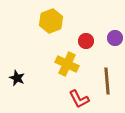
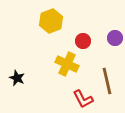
red circle: moved 3 px left
brown line: rotated 8 degrees counterclockwise
red L-shape: moved 4 px right
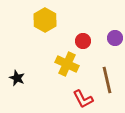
yellow hexagon: moved 6 px left, 1 px up; rotated 10 degrees counterclockwise
brown line: moved 1 px up
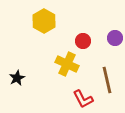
yellow hexagon: moved 1 px left, 1 px down
black star: rotated 21 degrees clockwise
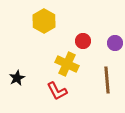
purple circle: moved 5 px down
brown line: rotated 8 degrees clockwise
red L-shape: moved 26 px left, 8 px up
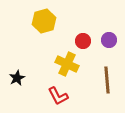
yellow hexagon: rotated 15 degrees clockwise
purple circle: moved 6 px left, 3 px up
red L-shape: moved 1 px right, 5 px down
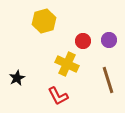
brown line: moved 1 px right; rotated 12 degrees counterclockwise
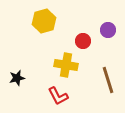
purple circle: moved 1 px left, 10 px up
yellow cross: moved 1 px left, 1 px down; rotated 15 degrees counterclockwise
black star: rotated 14 degrees clockwise
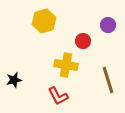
purple circle: moved 5 px up
black star: moved 3 px left, 2 px down
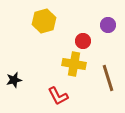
yellow cross: moved 8 px right, 1 px up
brown line: moved 2 px up
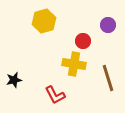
red L-shape: moved 3 px left, 1 px up
